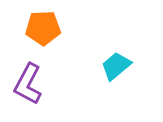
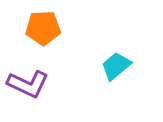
purple L-shape: rotated 93 degrees counterclockwise
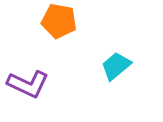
orange pentagon: moved 16 px right, 7 px up; rotated 12 degrees clockwise
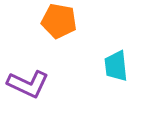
cyan trapezoid: rotated 56 degrees counterclockwise
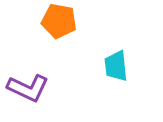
purple L-shape: moved 4 px down
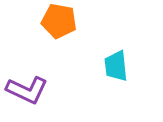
purple L-shape: moved 1 px left, 2 px down
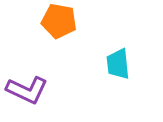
cyan trapezoid: moved 2 px right, 2 px up
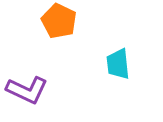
orange pentagon: rotated 16 degrees clockwise
